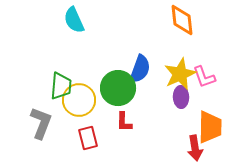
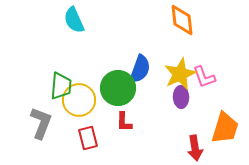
orange trapezoid: moved 15 px right, 1 px down; rotated 16 degrees clockwise
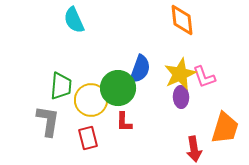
yellow circle: moved 12 px right
gray L-shape: moved 7 px right, 2 px up; rotated 12 degrees counterclockwise
red arrow: moved 1 px left, 1 px down
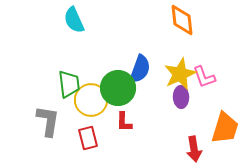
green trapezoid: moved 8 px right, 2 px up; rotated 12 degrees counterclockwise
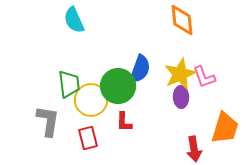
green circle: moved 2 px up
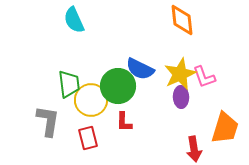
blue semicircle: rotated 96 degrees clockwise
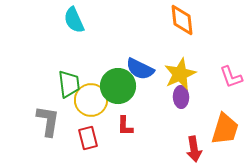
pink L-shape: moved 27 px right
red L-shape: moved 1 px right, 4 px down
orange trapezoid: moved 1 px down
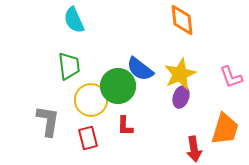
blue semicircle: rotated 12 degrees clockwise
green trapezoid: moved 18 px up
purple ellipse: rotated 20 degrees clockwise
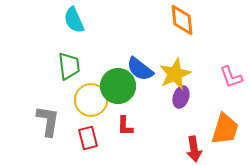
yellow star: moved 5 px left
